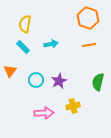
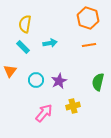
cyan arrow: moved 1 px left, 1 px up
pink arrow: rotated 48 degrees counterclockwise
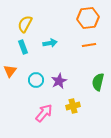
orange hexagon: rotated 25 degrees counterclockwise
yellow semicircle: rotated 18 degrees clockwise
cyan rectangle: rotated 24 degrees clockwise
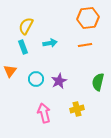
yellow semicircle: moved 1 px right, 2 px down
orange line: moved 4 px left
cyan circle: moved 1 px up
yellow cross: moved 4 px right, 3 px down
pink arrow: rotated 54 degrees counterclockwise
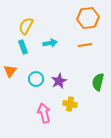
yellow cross: moved 7 px left, 5 px up; rotated 24 degrees clockwise
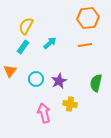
cyan arrow: rotated 32 degrees counterclockwise
cyan rectangle: rotated 56 degrees clockwise
green semicircle: moved 2 px left, 1 px down
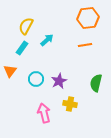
cyan arrow: moved 3 px left, 3 px up
cyan rectangle: moved 1 px left, 1 px down
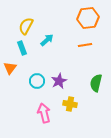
cyan rectangle: rotated 56 degrees counterclockwise
orange triangle: moved 3 px up
cyan circle: moved 1 px right, 2 px down
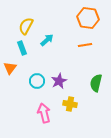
orange hexagon: rotated 15 degrees clockwise
